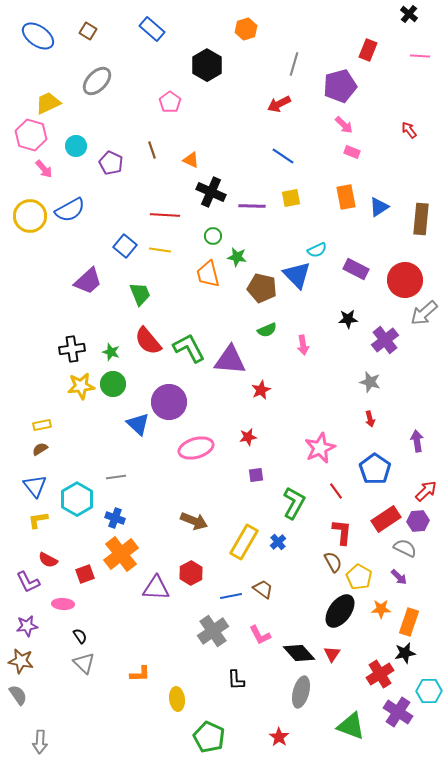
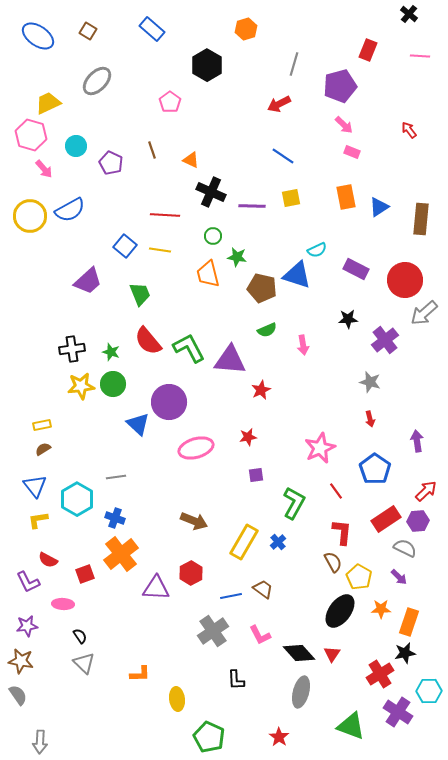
blue triangle at (297, 275): rotated 28 degrees counterclockwise
brown semicircle at (40, 449): moved 3 px right
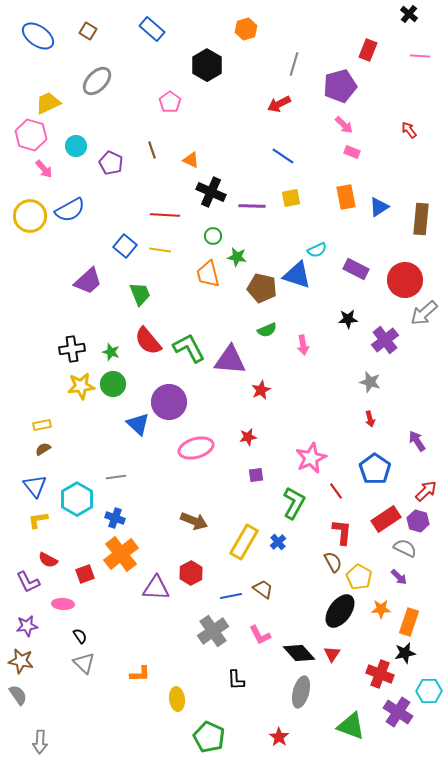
purple arrow at (417, 441): rotated 25 degrees counterclockwise
pink star at (320, 448): moved 9 px left, 10 px down
purple hexagon at (418, 521): rotated 20 degrees clockwise
red cross at (380, 674): rotated 36 degrees counterclockwise
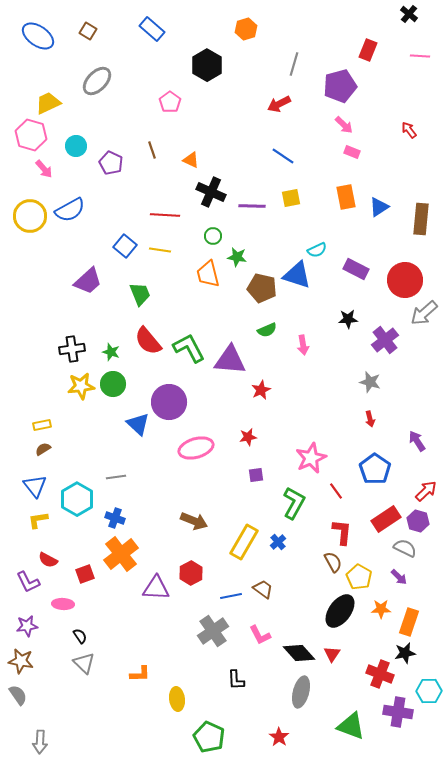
purple cross at (398, 712): rotated 24 degrees counterclockwise
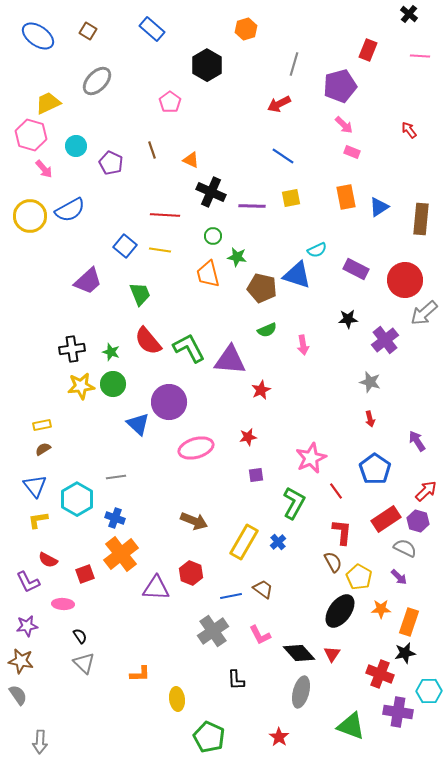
red hexagon at (191, 573): rotated 10 degrees counterclockwise
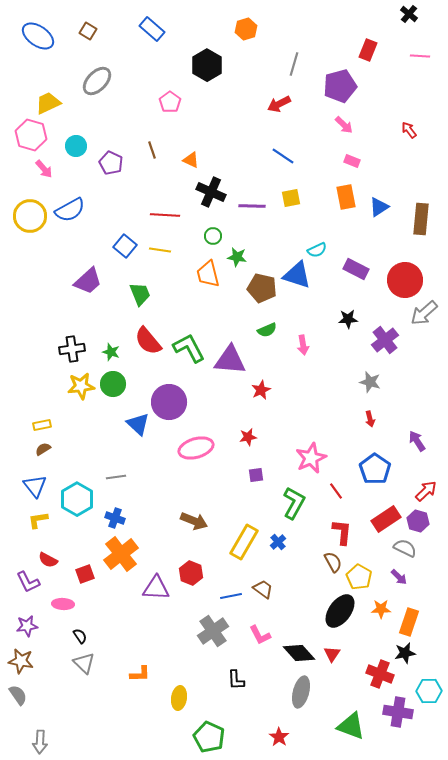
pink rectangle at (352, 152): moved 9 px down
yellow ellipse at (177, 699): moved 2 px right, 1 px up; rotated 15 degrees clockwise
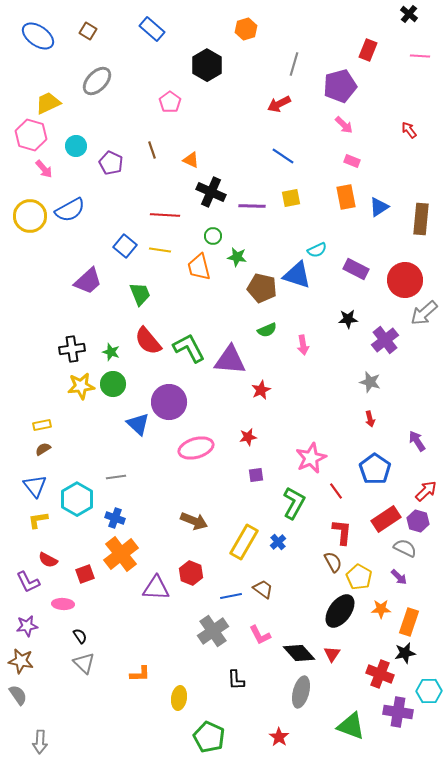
orange trapezoid at (208, 274): moved 9 px left, 7 px up
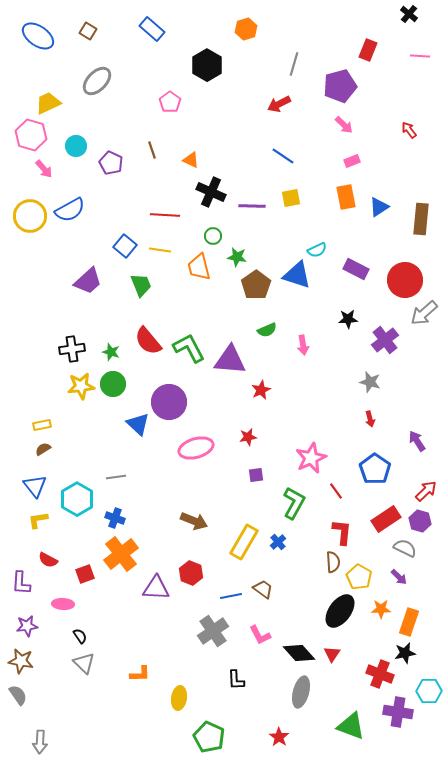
pink rectangle at (352, 161): rotated 42 degrees counterclockwise
brown pentagon at (262, 288): moved 6 px left, 3 px up; rotated 24 degrees clockwise
green trapezoid at (140, 294): moved 1 px right, 9 px up
purple hexagon at (418, 521): moved 2 px right
brown semicircle at (333, 562): rotated 25 degrees clockwise
purple L-shape at (28, 582): moved 7 px left, 1 px down; rotated 30 degrees clockwise
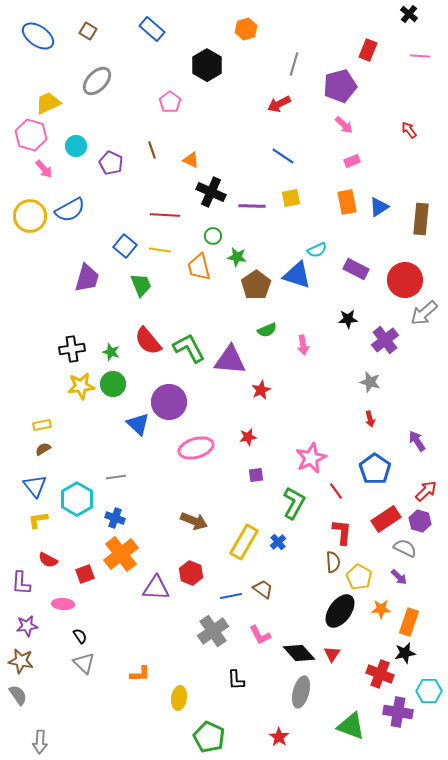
orange rectangle at (346, 197): moved 1 px right, 5 px down
purple trapezoid at (88, 281): moved 1 px left, 3 px up; rotated 32 degrees counterclockwise
